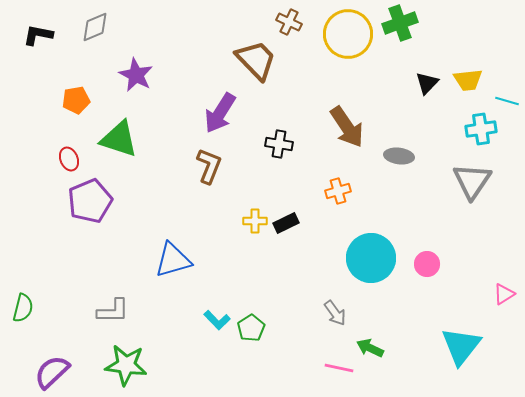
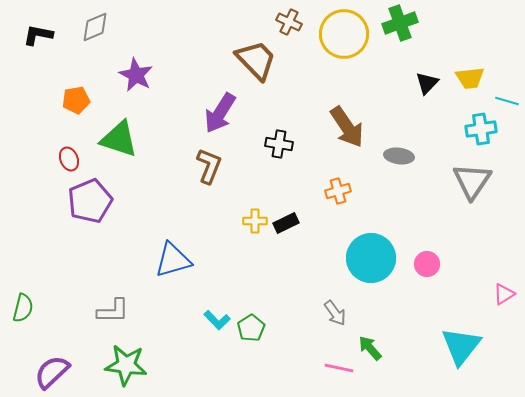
yellow circle: moved 4 px left
yellow trapezoid: moved 2 px right, 2 px up
green arrow: rotated 24 degrees clockwise
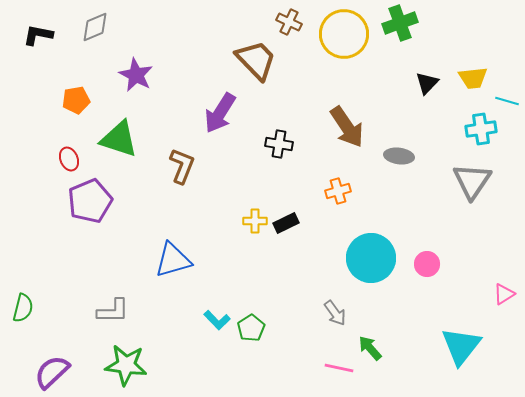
yellow trapezoid: moved 3 px right
brown L-shape: moved 27 px left
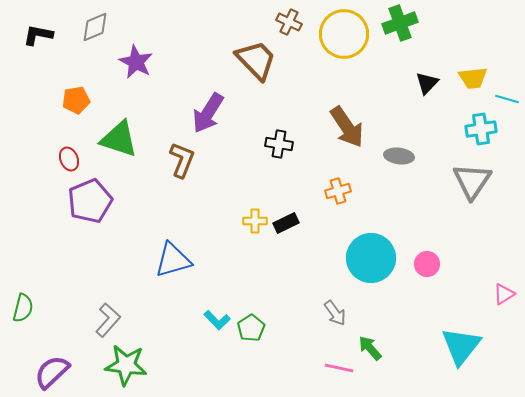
purple star: moved 13 px up
cyan line: moved 2 px up
purple arrow: moved 12 px left
brown L-shape: moved 6 px up
gray L-shape: moved 5 px left, 9 px down; rotated 48 degrees counterclockwise
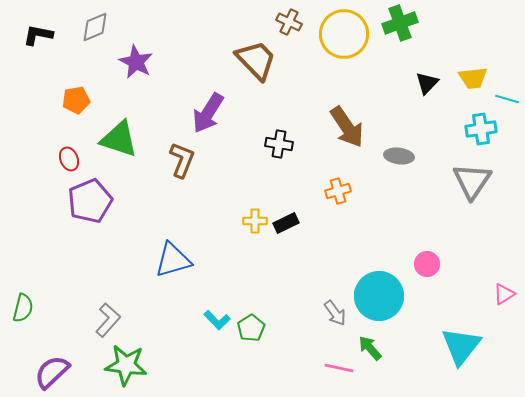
cyan circle: moved 8 px right, 38 px down
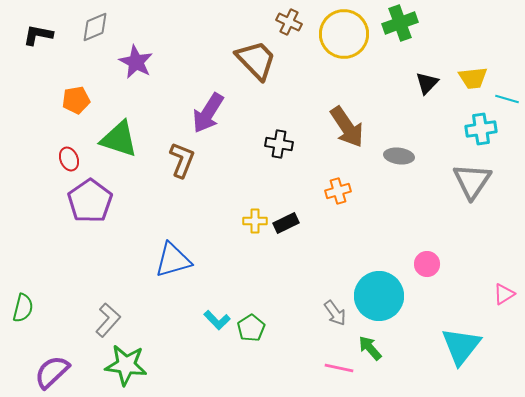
purple pentagon: rotated 12 degrees counterclockwise
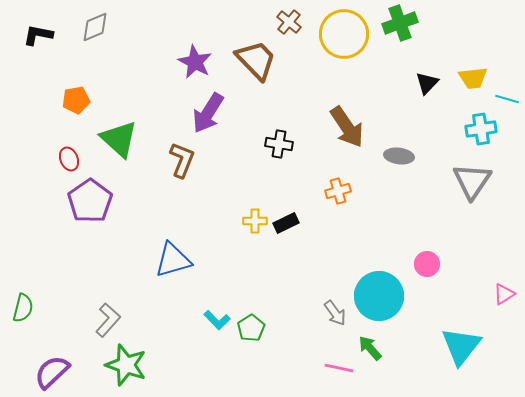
brown cross: rotated 15 degrees clockwise
purple star: moved 59 px right
green triangle: rotated 24 degrees clockwise
green star: rotated 12 degrees clockwise
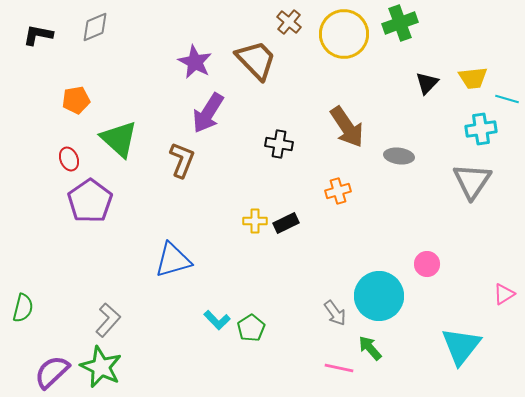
green star: moved 25 px left, 2 px down; rotated 6 degrees clockwise
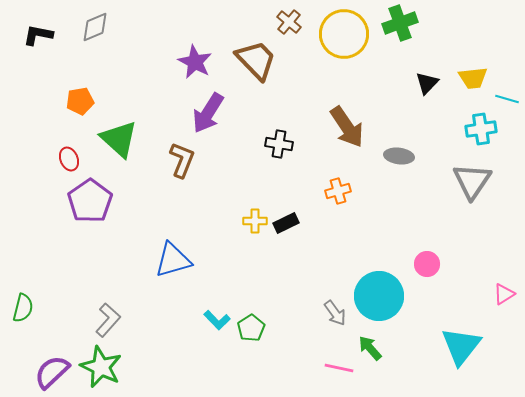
orange pentagon: moved 4 px right, 1 px down
